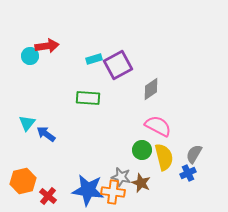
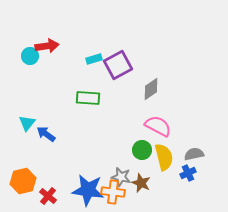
gray semicircle: rotated 48 degrees clockwise
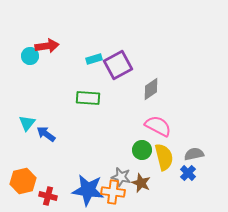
blue cross: rotated 21 degrees counterclockwise
red cross: rotated 24 degrees counterclockwise
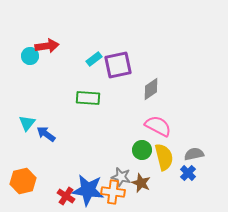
cyan rectangle: rotated 21 degrees counterclockwise
purple square: rotated 16 degrees clockwise
red cross: moved 18 px right; rotated 18 degrees clockwise
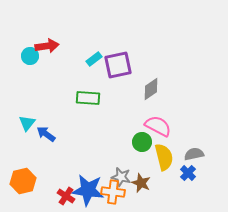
green circle: moved 8 px up
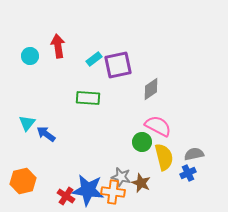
red arrow: moved 11 px right; rotated 90 degrees counterclockwise
blue cross: rotated 21 degrees clockwise
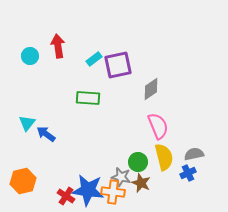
pink semicircle: rotated 40 degrees clockwise
green circle: moved 4 px left, 20 px down
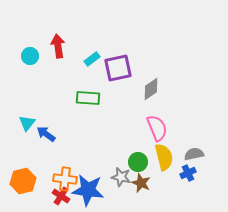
cyan rectangle: moved 2 px left
purple square: moved 3 px down
pink semicircle: moved 1 px left, 2 px down
orange cross: moved 48 px left, 13 px up
red cross: moved 5 px left
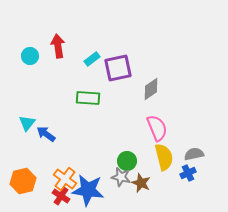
green circle: moved 11 px left, 1 px up
orange cross: rotated 30 degrees clockwise
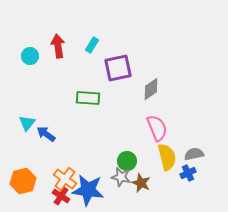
cyan rectangle: moved 14 px up; rotated 21 degrees counterclockwise
yellow semicircle: moved 3 px right
